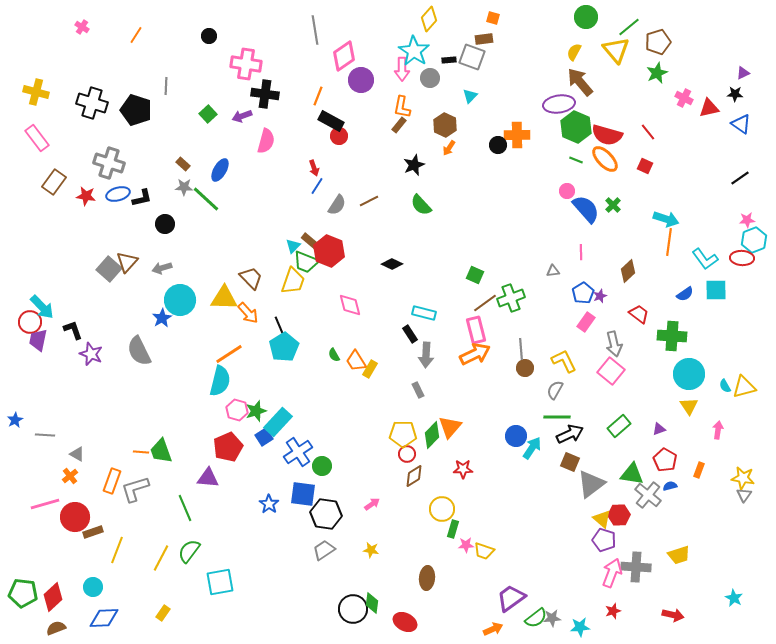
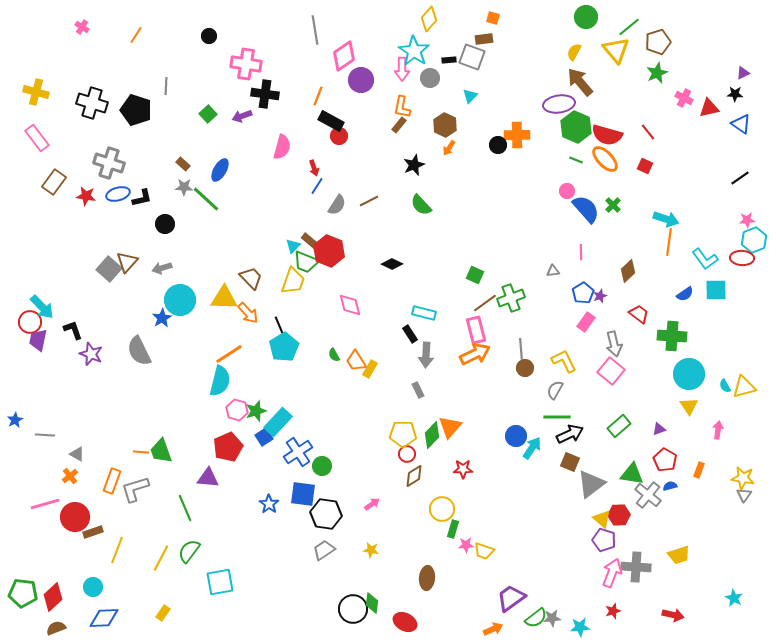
pink semicircle at (266, 141): moved 16 px right, 6 px down
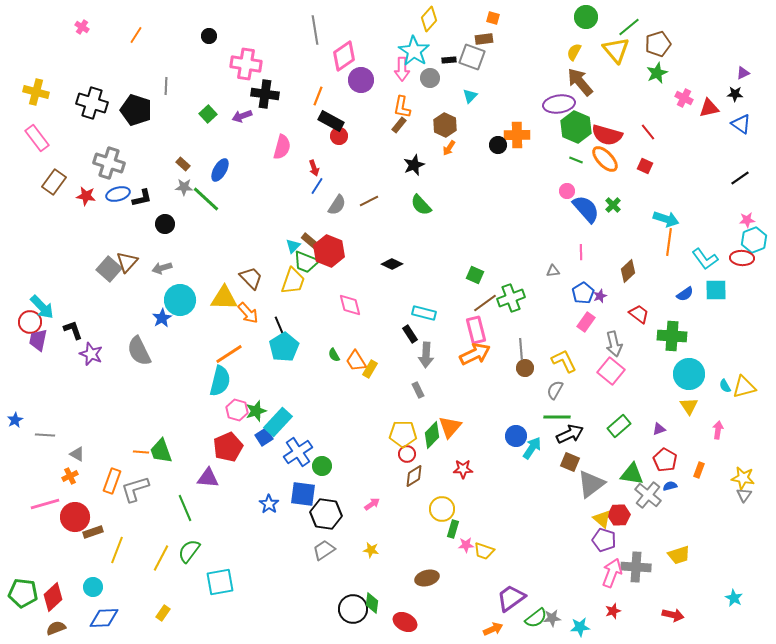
brown pentagon at (658, 42): moved 2 px down
orange cross at (70, 476): rotated 14 degrees clockwise
brown ellipse at (427, 578): rotated 70 degrees clockwise
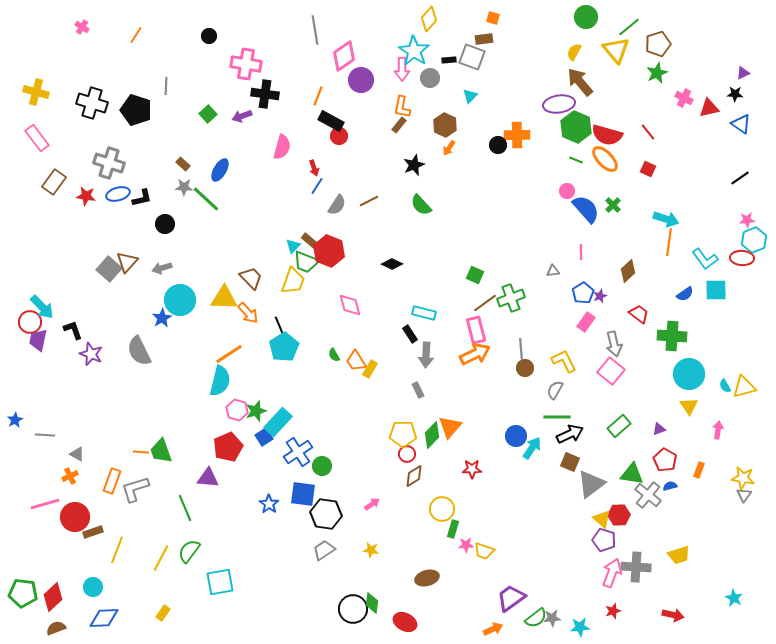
red square at (645, 166): moved 3 px right, 3 px down
red star at (463, 469): moved 9 px right
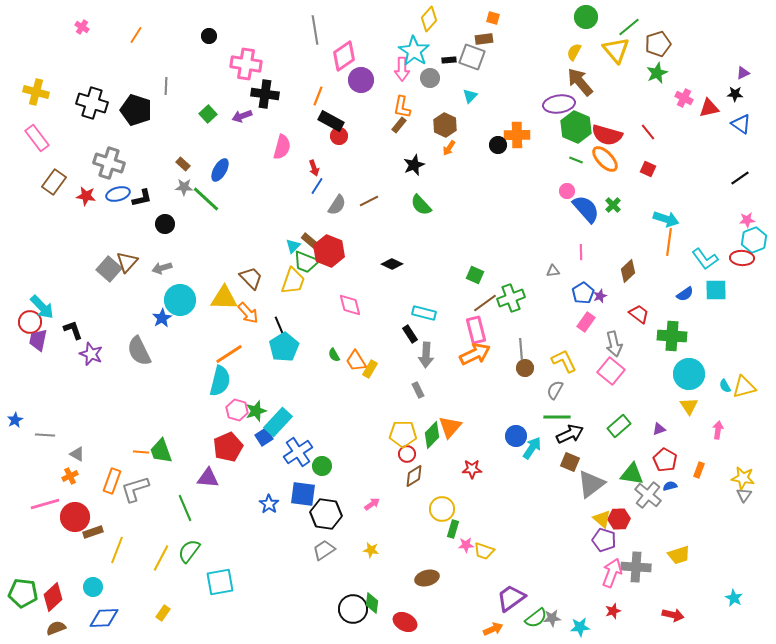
red hexagon at (619, 515): moved 4 px down
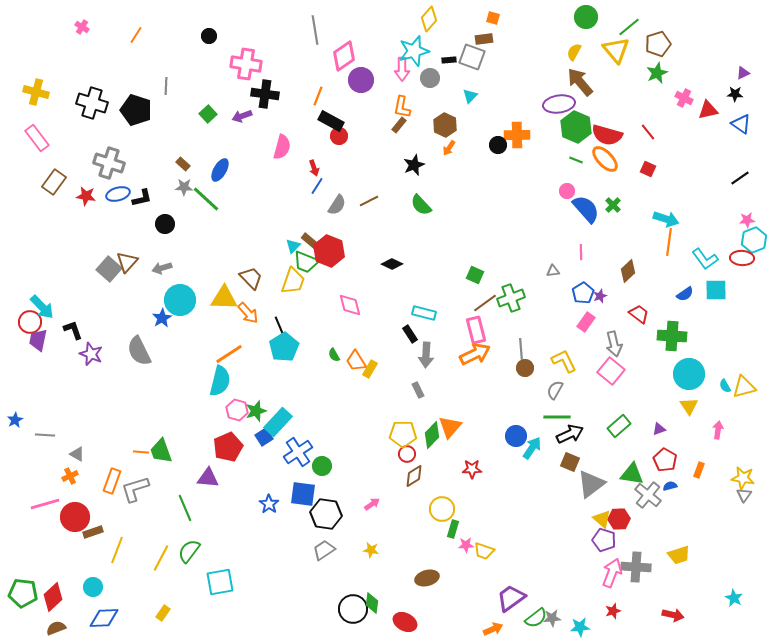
cyan star at (414, 51): rotated 24 degrees clockwise
red triangle at (709, 108): moved 1 px left, 2 px down
